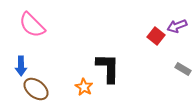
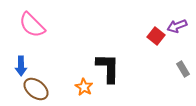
gray rectangle: rotated 28 degrees clockwise
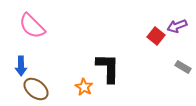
pink semicircle: moved 1 px down
gray rectangle: moved 2 px up; rotated 28 degrees counterclockwise
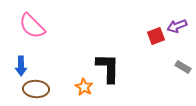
red square: rotated 30 degrees clockwise
brown ellipse: rotated 35 degrees counterclockwise
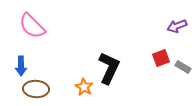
red square: moved 5 px right, 22 px down
black L-shape: moved 1 px right; rotated 24 degrees clockwise
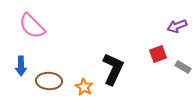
red square: moved 3 px left, 4 px up
black L-shape: moved 4 px right, 1 px down
brown ellipse: moved 13 px right, 8 px up
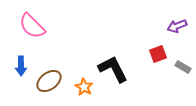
black L-shape: rotated 52 degrees counterclockwise
brown ellipse: rotated 40 degrees counterclockwise
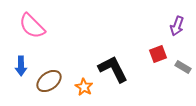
purple arrow: rotated 48 degrees counterclockwise
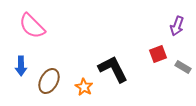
brown ellipse: rotated 25 degrees counterclockwise
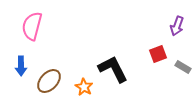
pink semicircle: rotated 60 degrees clockwise
brown ellipse: rotated 15 degrees clockwise
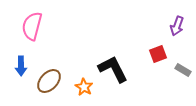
gray rectangle: moved 3 px down
